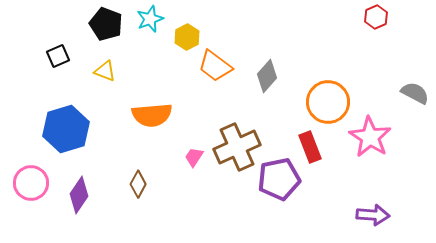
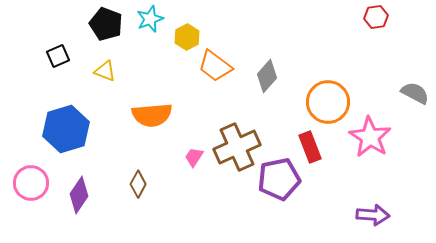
red hexagon: rotated 15 degrees clockwise
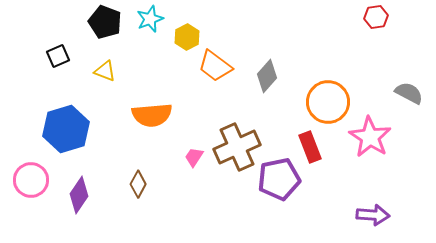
black pentagon: moved 1 px left, 2 px up
gray semicircle: moved 6 px left
pink circle: moved 3 px up
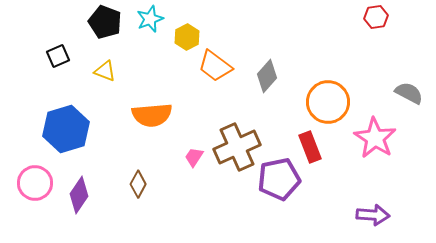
pink star: moved 5 px right, 1 px down
pink circle: moved 4 px right, 3 px down
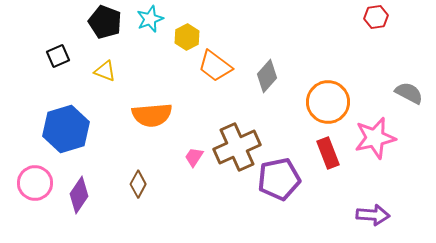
pink star: rotated 27 degrees clockwise
red rectangle: moved 18 px right, 6 px down
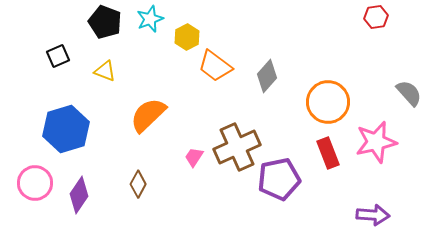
gray semicircle: rotated 20 degrees clockwise
orange semicircle: moved 4 px left; rotated 141 degrees clockwise
pink star: moved 1 px right, 4 px down
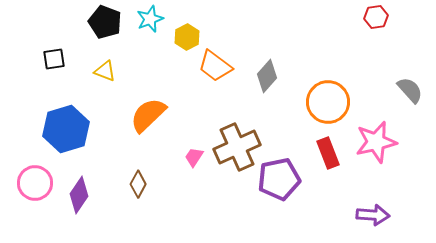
black square: moved 4 px left, 3 px down; rotated 15 degrees clockwise
gray semicircle: moved 1 px right, 3 px up
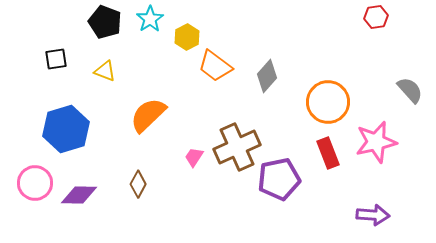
cyan star: rotated 12 degrees counterclockwise
black square: moved 2 px right
purple diamond: rotated 57 degrees clockwise
